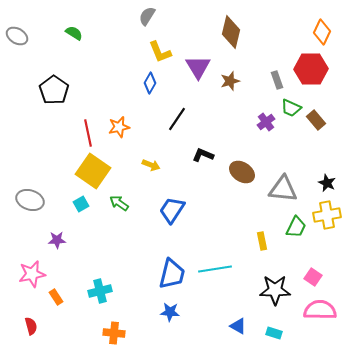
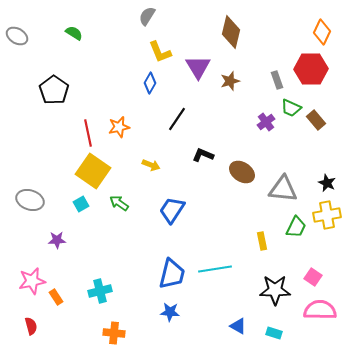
pink star at (32, 274): moved 7 px down
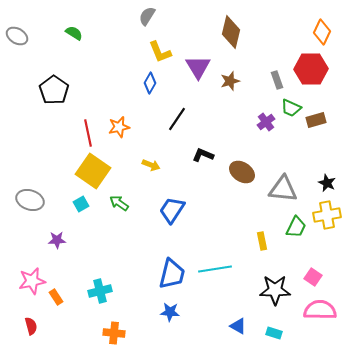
brown rectangle at (316, 120): rotated 66 degrees counterclockwise
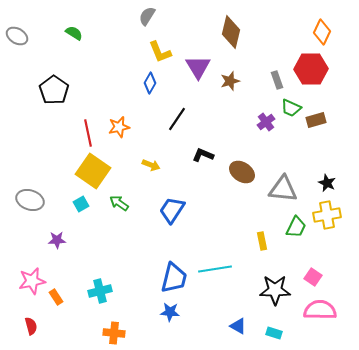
blue trapezoid at (172, 274): moved 2 px right, 4 px down
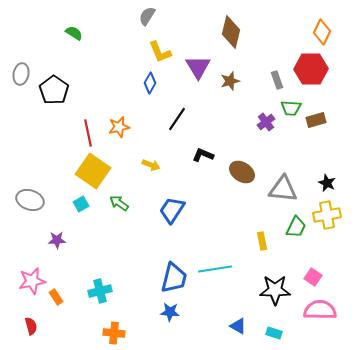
gray ellipse at (17, 36): moved 4 px right, 38 px down; rotated 70 degrees clockwise
green trapezoid at (291, 108): rotated 20 degrees counterclockwise
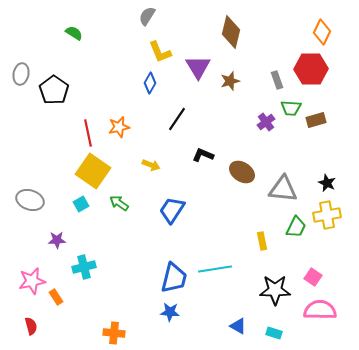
cyan cross at (100, 291): moved 16 px left, 24 px up
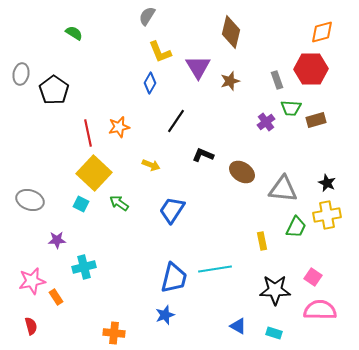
orange diamond at (322, 32): rotated 50 degrees clockwise
black line at (177, 119): moved 1 px left, 2 px down
yellow square at (93, 171): moved 1 px right, 2 px down; rotated 8 degrees clockwise
cyan square at (81, 204): rotated 35 degrees counterclockwise
blue star at (170, 312): moved 5 px left, 3 px down; rotated 24 degrees counterclockwise
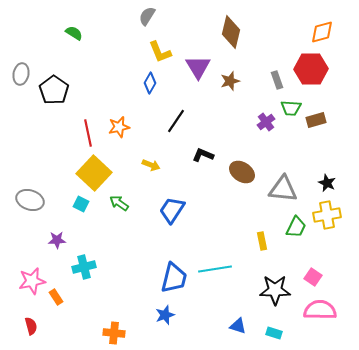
blue triangle at (238, 326): rotated 12 degrees counterclockwise
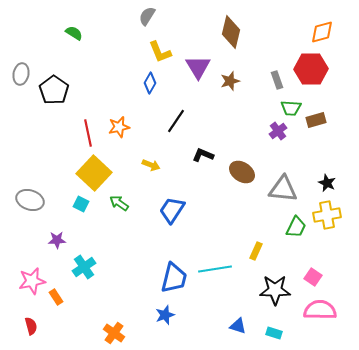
purple cross at (266, 122): moved 12 px right, 9 px down
yellow rectangle at (262, 241): moved 6 px left, 10 px down; rotated 36 degrees clockwise
cyan cross at (84, 267): rotated 20 degrees counterclockwise
orange cross at (114, 333): rotated 30 degrees clockwise
